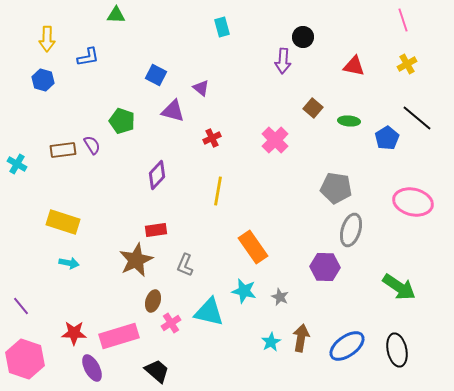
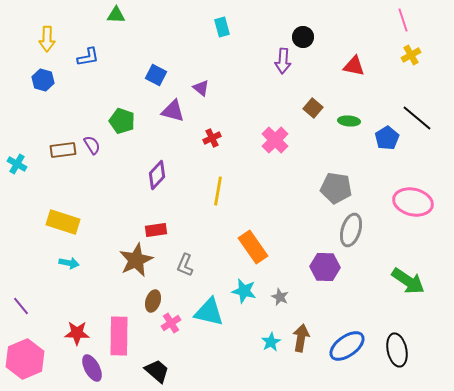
yellow cross at (407, 64): moved 4 px right, 9 px up
green arrow at (399, 287): moved 9 px right, 6 px up
red star at (74, 333): moved 3 px right
pink rectangle at (119, 336): rotated 72 degrees counterclockwise
pink hexagon at (25, 359): rotated 18 degrees clockwise
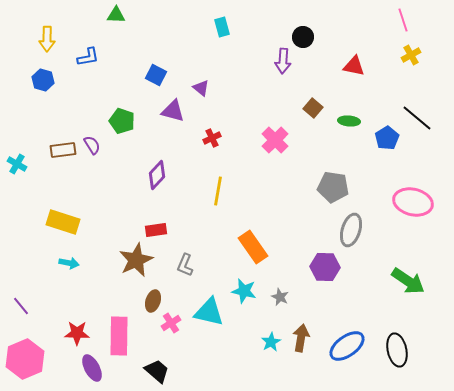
gray pentagon at (336, 188): moved 3 px left, 1 px up
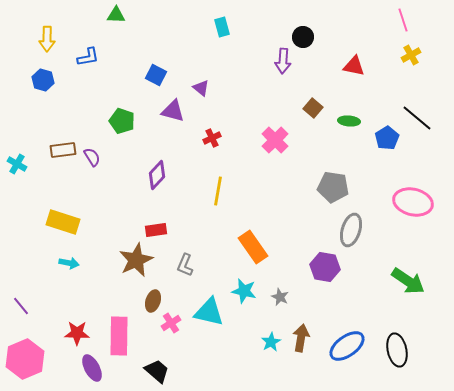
purple semicircle at (92, 145): moved 12 px down
purple hexagon at (325, 267): rotated 8 degrees clockwise
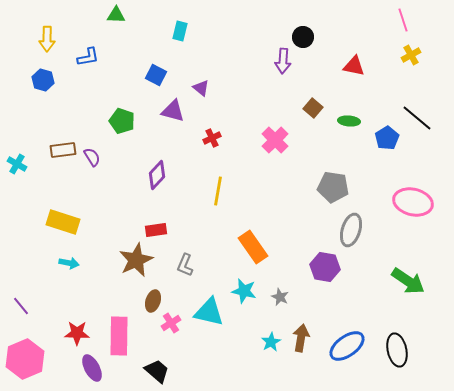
cyan rectangle at (222, 27): moved 42 px left, 4 px down; rotated 30 degrees clockwise
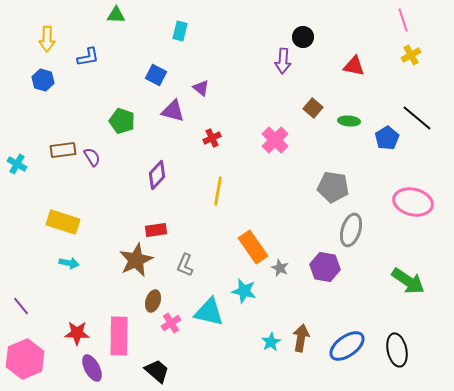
gray star at (280, 297): moved 29 px up
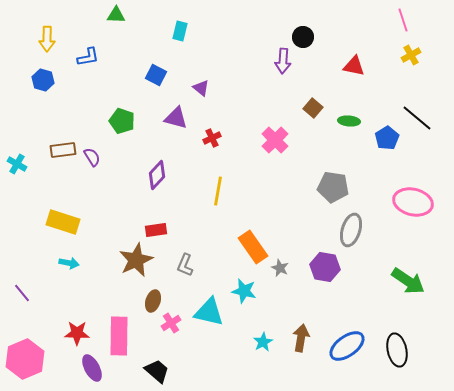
purple triangle at (173, 111): moved 3 px right, 7 px down
purple line at (21, 306): moved 1 px right, 13 px up
cyan star at (271, 342): moved 8 px left
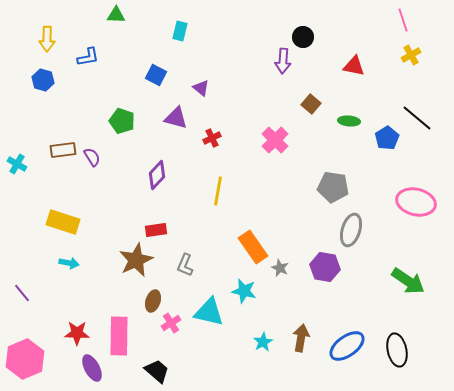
brown square at (313, 108): moved 2 px left, 4 px up
pink ellipse at (413, 202): moved 3 px right
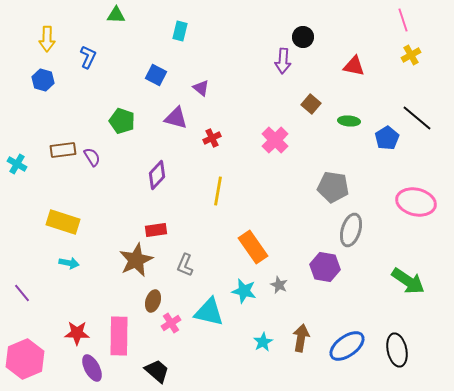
blue L-shape at (88, 57): rotated 55 degrees counterclockwise
gray star at (280, 268): moved 1 px left, 17 px down
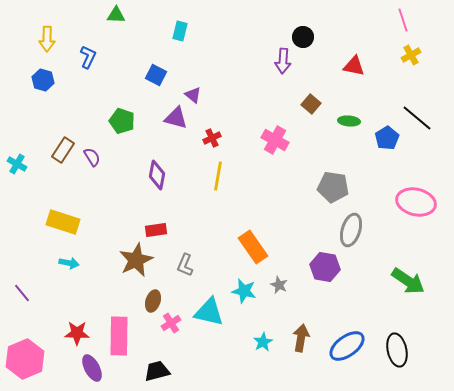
purple triangle at (201, 88): moved 8 px left, 7 px down
pink cross at (275, 140): rotated 16 degrees counterclockwise
brown rectangle at (63, 150): rotated 50 degrees counterclockwise
purple diamond at (157, 175): rotated 32 degrees counterclockwise
yellow line at (218, 191): moved 15 px up
black trapezoid at (157, 371): rotated 56 degrees counterclockwise
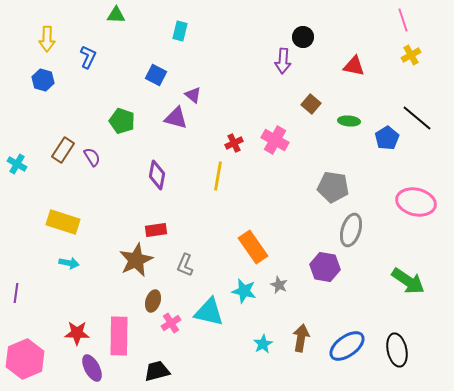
red cross at (212, 138): moved 22 px right, 5 px down
purple line at (22, 293): moved 6 px left; rotated 48 degrees clockwise
cyan star at (263, 342): moved 2 px down
